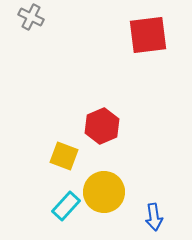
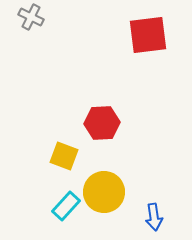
red hexagon: moved 3 px up; rotated 20 degrees clockwise
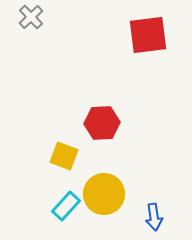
gray cross: rotated 20 degrees clockwise
yellow circle: moved 2 px down
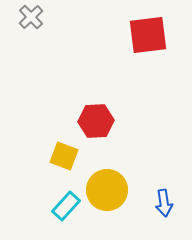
red hexagon: moved 6 px left, 2 px up
yellow circle: moved 3 px right, 4 px up
blue arrow: moved 10 px right, 14 px up
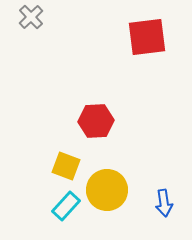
red square: moved 1 px left, 2 px down
yellow square: moved 2 px right, 10 px down
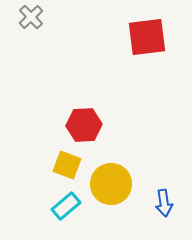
red hexagon: moved 12 px left, 4 px down
yellow square: moved 1 px right, 1 px up
yellow circle: moved 4 px right, 6 px up
cyan rectangle: rotated 8 degrees clockwise
